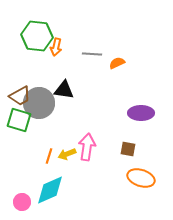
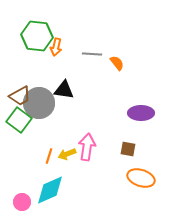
orange semicircle: rotated 77 degrees clockwise
green square: rotated 20 degrees clockwise
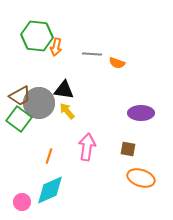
orange semicircle: rotated 147 degrees clockwise
green square: moved 1 px up
yellow arrow: moved 43 px up; rotated 72 degrees clockwise
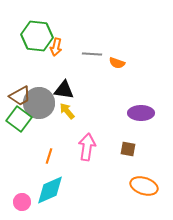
orange ellipse: moved 3 px right, 8 px down
